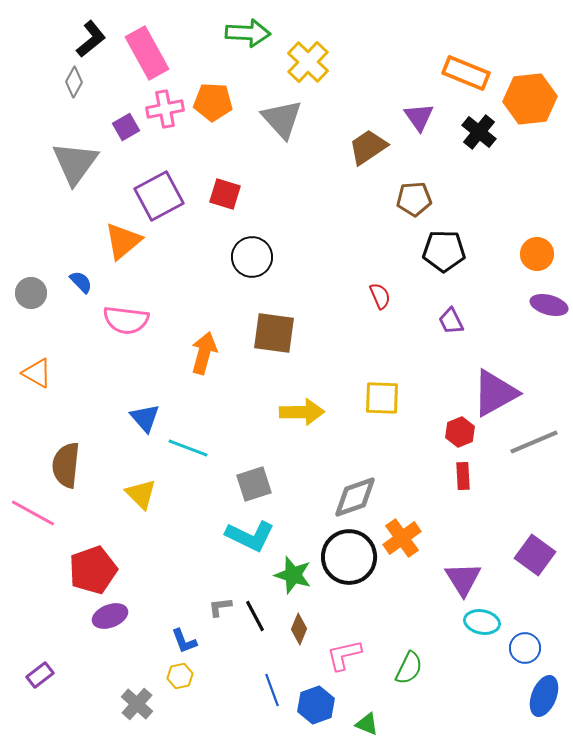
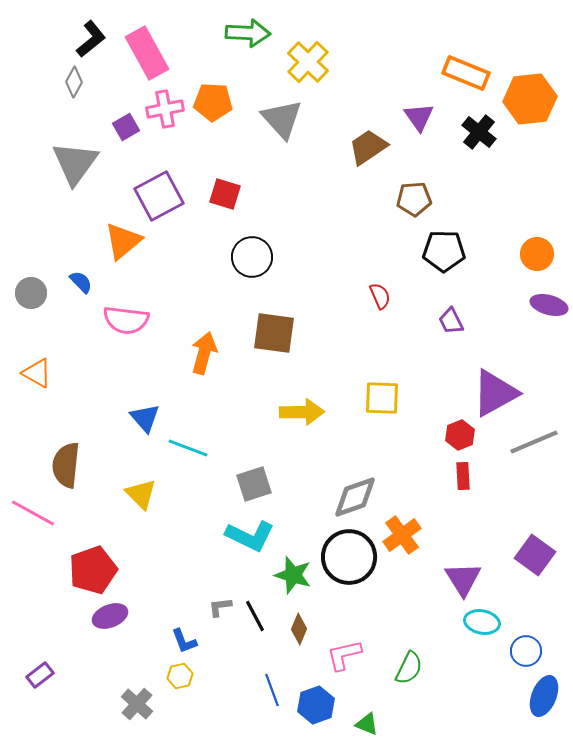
red hexagon at (460, 432): moved 3 px down
orange cross at (402, 538): moved 3 px up
blue circle at (525, 648): moved 1 px right, 3 px down
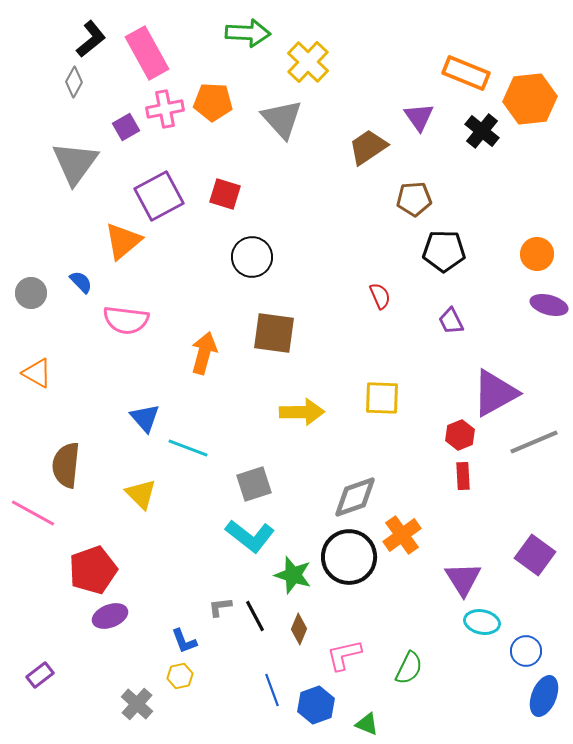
black cross at (479, 132): moved 3 px right, 1 px up
cyan L-shape at (250, 536): rotated 12 degrees clockwise
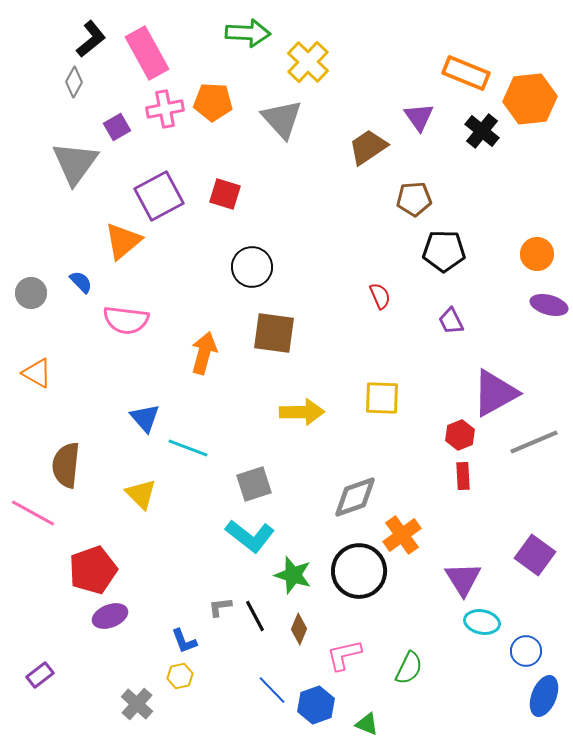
purple square at (126, 127): moved 9 px left
black circle at (252, 257): moved 10 px down
black circle at (349, 557): moved 10 px right, 14 px down
blue line at (272, 690): rotated 24 degrees counterclockwise
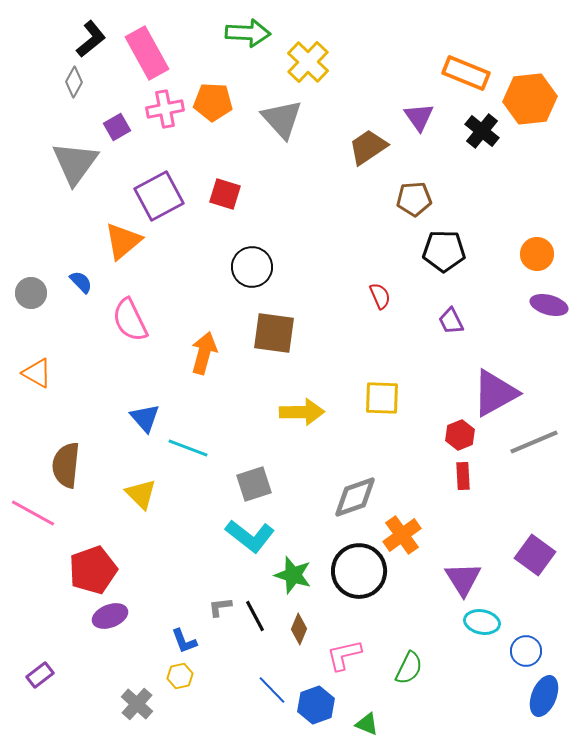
pink semicircle at (126, 320): moved 4 px right; rotated 57 degrees clockwise
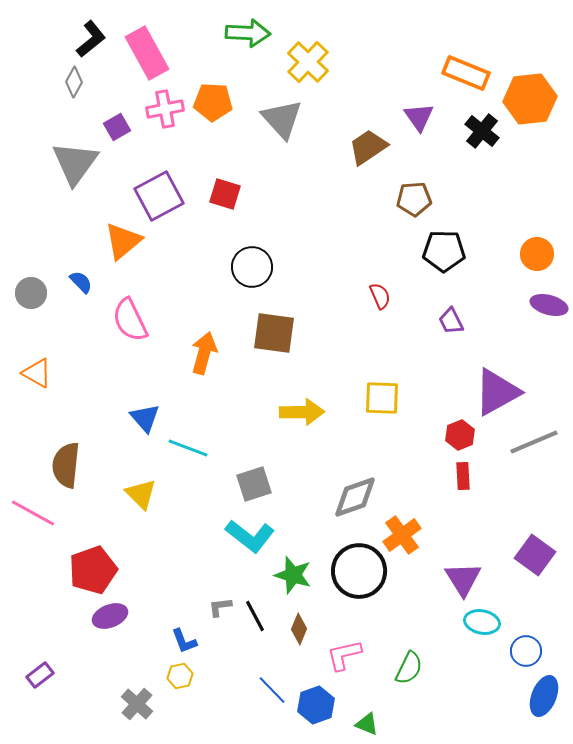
purple triangle at (495, 393): moved 2 px right, 1 px up
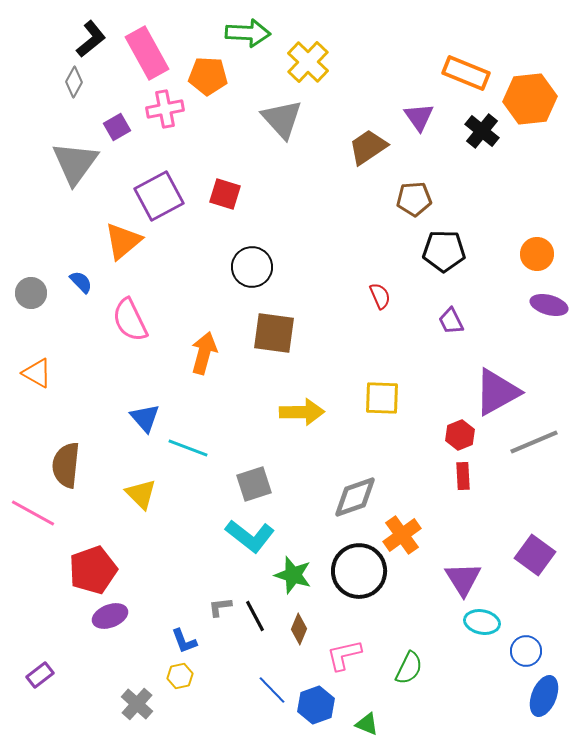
orange pentagon at (213, 102): moved 5 px left, 26 px up
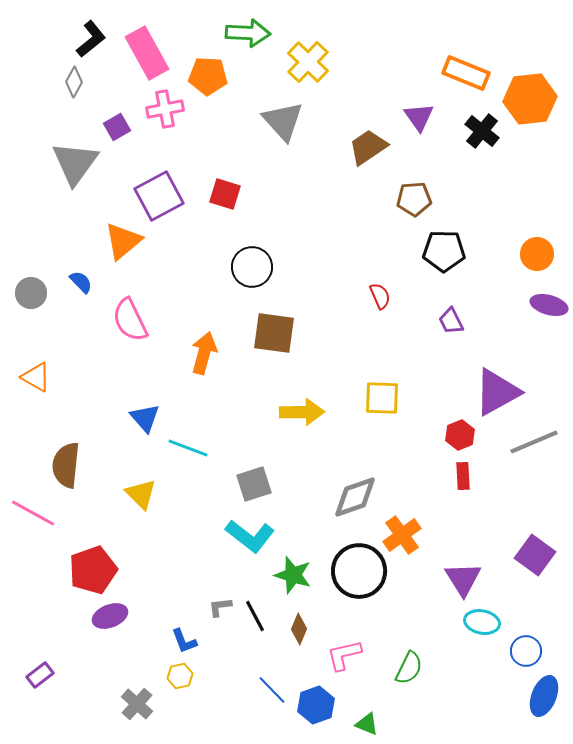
gray triangle at (282, 119): moved 1 px right, 2 px down
orange triangle at (37, 373): moved 1 px left, 4 px down
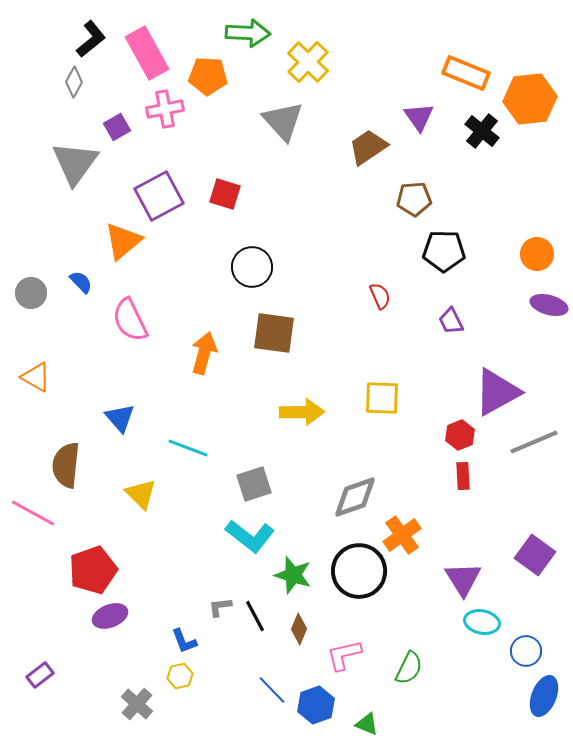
blue triangle at (145, 418): moved 25 px left
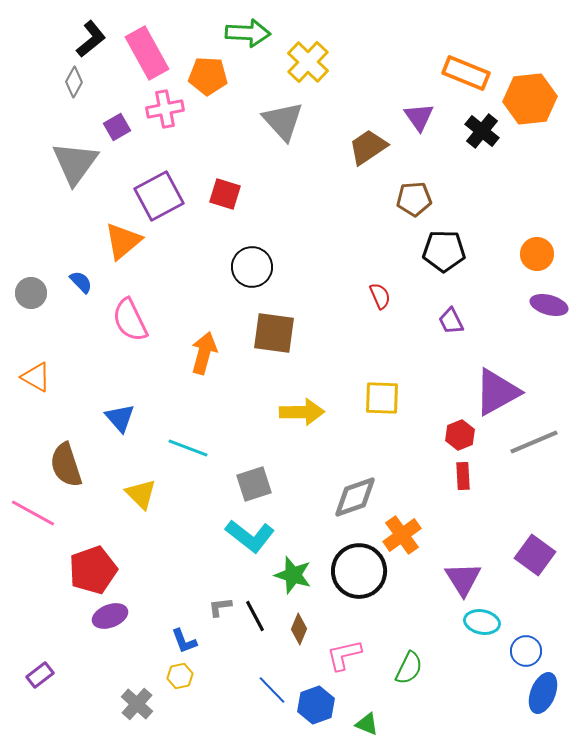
brown semicircle at (66, 465): rotated 24 degrees counterclockwise
blue ellipse at (544, 696): moved 1 px left, 3 px up
